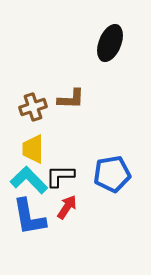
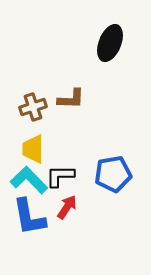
blue pentagon: moved 1 px right
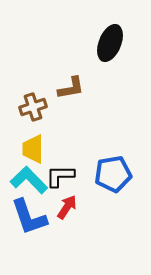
brown L-shape: moved 11 px up; rotated 12 degrees counterclockwise
blue L-shape: rotated 9 degrees counterclockwise
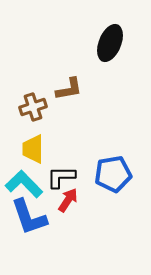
brown L-shape: moved 2 px left, 1 px down
black L-shape: moved 1 px right, 1 px down
cyan L-shape: moved 5 px left, 4 px down
red arrow: moved 1 px right, 7 px up
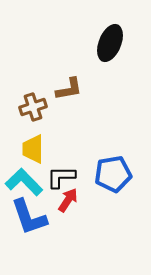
cyan L-shape: moved 2 px up
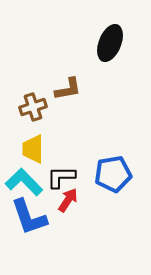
brown L-shape: moved 1 px left
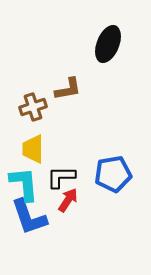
black ellipse: moved 2 px left, 1 px down
cyan L-shape: moved 2 px down; rotated 39 degrees clockwise
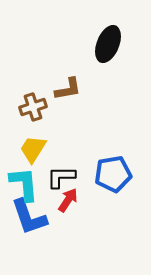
yellow trapezoid: rotated 32 degrees clockwise
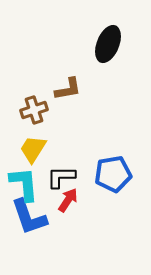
brown cross: moved 1 px right, 3 px down
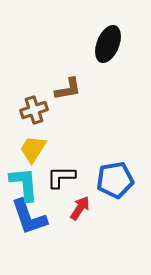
blue pentagon: moved 2 px right, 6 px down
red arrow: moved 12 px right, 8 px down
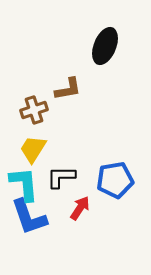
black ellipse: moved 3 px left, 2 px down
